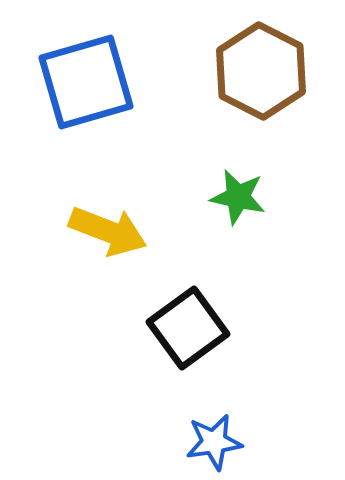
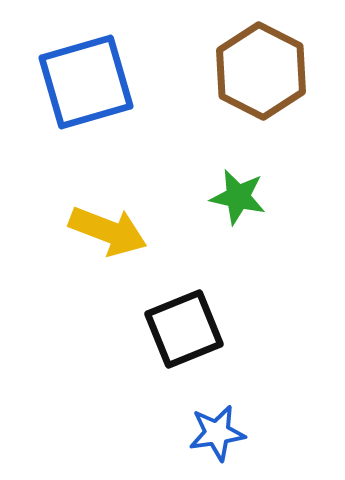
black square: moved 4 px left, 1 px down; rotated 14 degrees clockwise
blue star: moved 3 px right, 9 px up
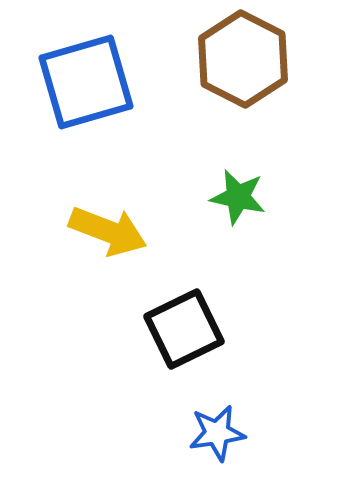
brown hexagon: moved 18 px left, 12 px up
black square: rotated 4 degrees counterclockwise
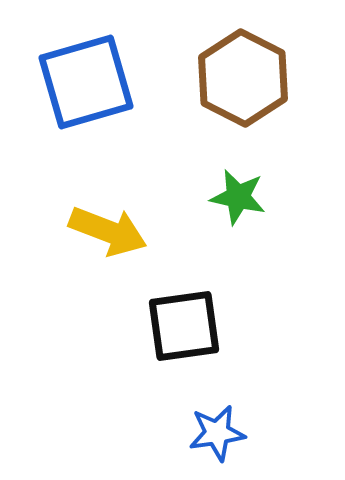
brown hexagon: moved 19 px down
black square: moved 3 px up; rotated 18 degrees clockwise
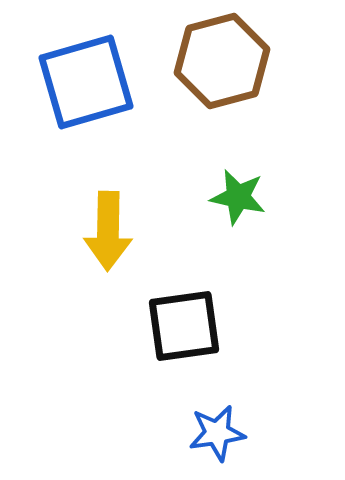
brown hexagon: moved 21 px left, 17 px up; rotated 18 degrees clockwise
yellow arrow: rotated 70 degrees clockwise
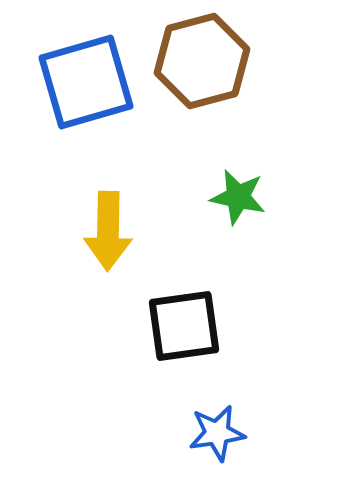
brown hexagon: moved 20 px left
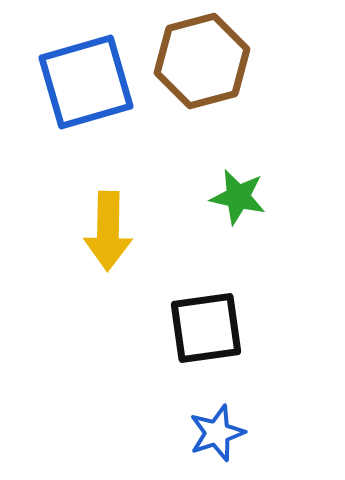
black square: moved 22 px right, 2 px down
blue star: rotated 10 degrees counterclockwise
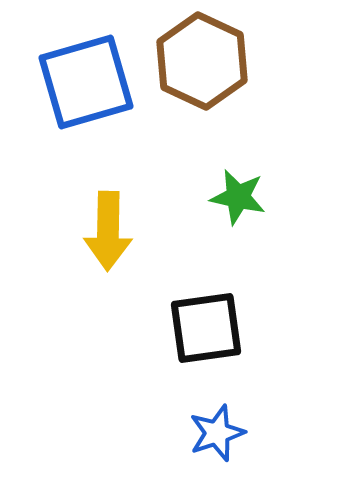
brown hexagon: rotated 20 degrees counterclockwise
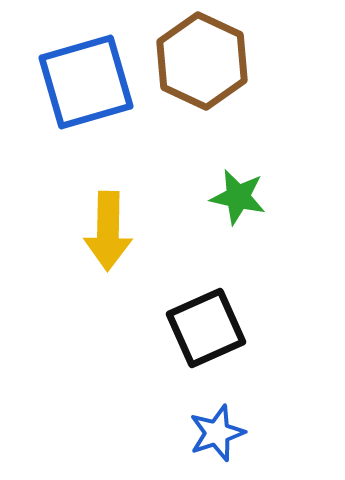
black square: rotated 16 degrees counterclockwise
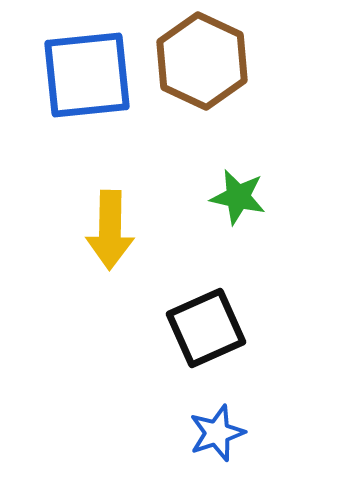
blue square: moved 1 px right, 7 px up; rotated 10 degrees clockwise
yellow arrow: moved 2 px right, 1 px up
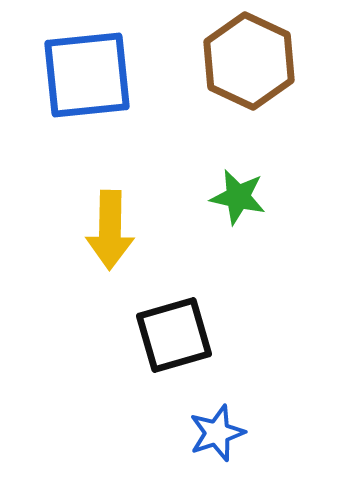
brown hexagon: moved 47 px right
black square: moved 32 px left, 7 px down; rotated 8 degrees clockwise
